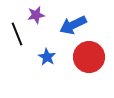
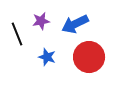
purple star: moved 5 px right, 6 px down
blue arrow: moved 2 px right, 1 px up
blue star: rotated 12 degrees counterclockwise
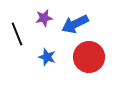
purple star: moved 3 px right, 3 px up
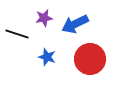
black line: rotated 50 degrees counterclockwise
red circle: moved 1 px right, 2 px down
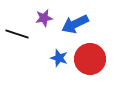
blue star: moved 12 px right, 1 px down
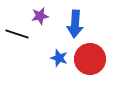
purple star: moved 4 px left, 2 px up
blue arrow: rotated 60 degrees counterclockwise
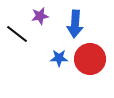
black line: rotated 20 degrees clockwise
blue star: rotated 18 degrees counterclockwise
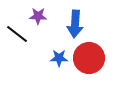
purple star: moved 2 px left; rotated 12 degrees clockwise
red circle: moved 1 px left, 1 px up
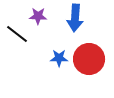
blue arrow: moved 6 px up
red circle: moved 1 px down
